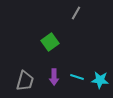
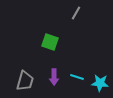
green square: rotated 36 degrees counterclockwise
cyan star: moved 3 px down
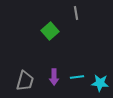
gray line: rotated 40 degrees counterclockwise
green square: moved 11 px up; rotated 30 degrees clockwise
cyan line: rotated 24 degrees counterclockwise
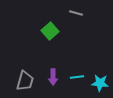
gray line: rotated 64 degrees counterclockwise
purple arrow: moved 1 px left
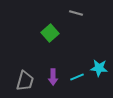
green square: moved 2 px down
cyan line: rotated 16 degrees counterclockwise
cyan star: moved 1 px left, 15 px up
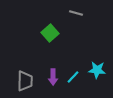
cyan star: moved 2 px left, 2 px down
cyan line: moved 4 px left; rotated 24 degrees counterclockwise
gray trapezoid: rotated 15 degrees counterclockwise
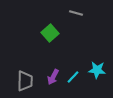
purple arrow: rotated 28 degrees clockwise
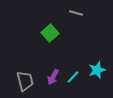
cyan star: rotated 24 degrees counterclockwise
gray trapezoid: rotated 15 degrees counterclockwise
